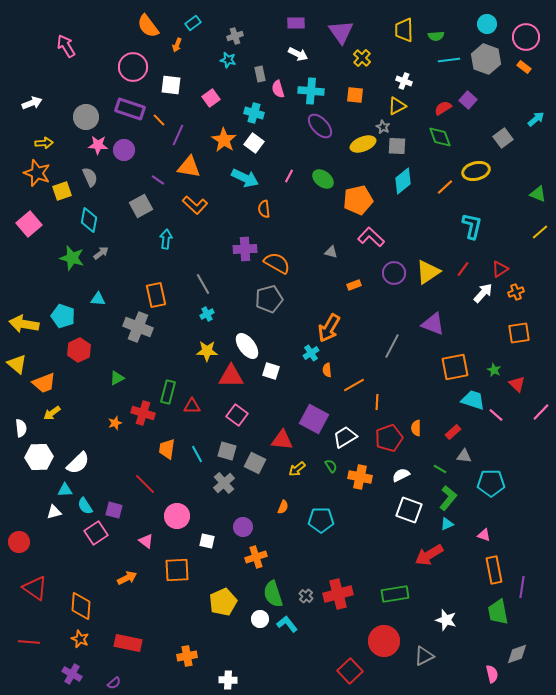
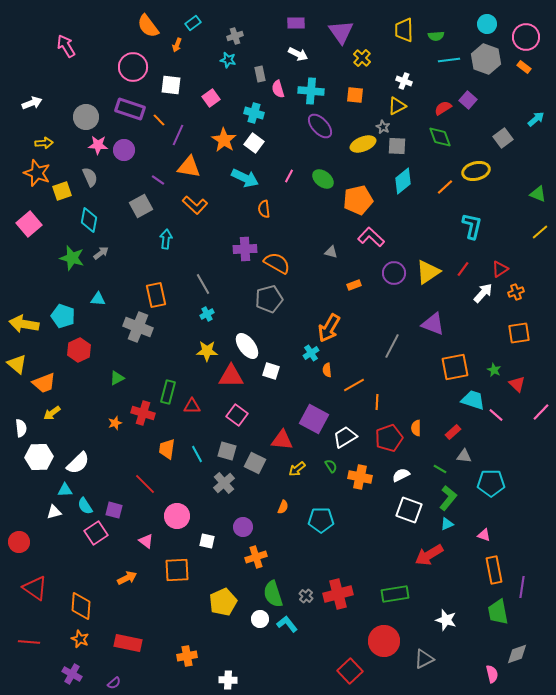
gray triangle at (424, 656): moved 3 px down
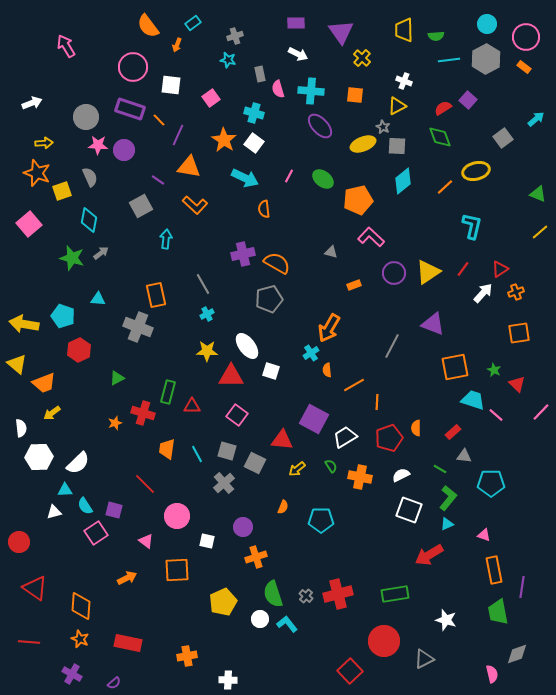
gray hexagon at (486, 59): rotated 12 degrees clockwise
purple cross at (245, 249): moved 2 px left, 5 px down; rotated 10 degrees counterclockwise
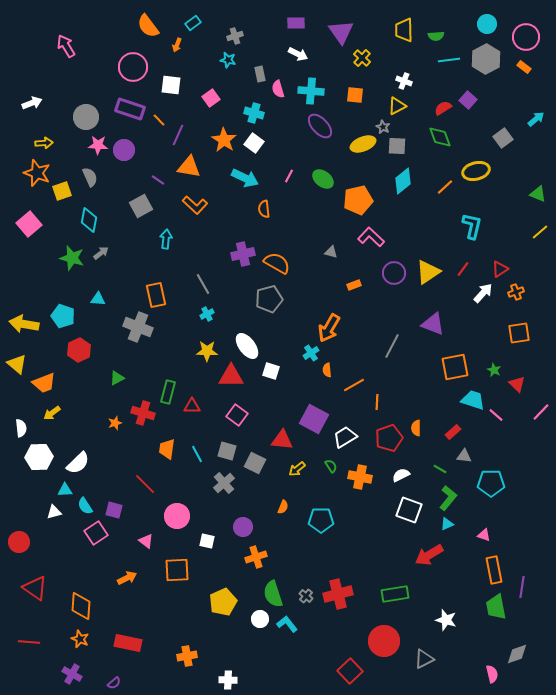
green trapezoid at (498, 612): moved 2 px left, 5 px up
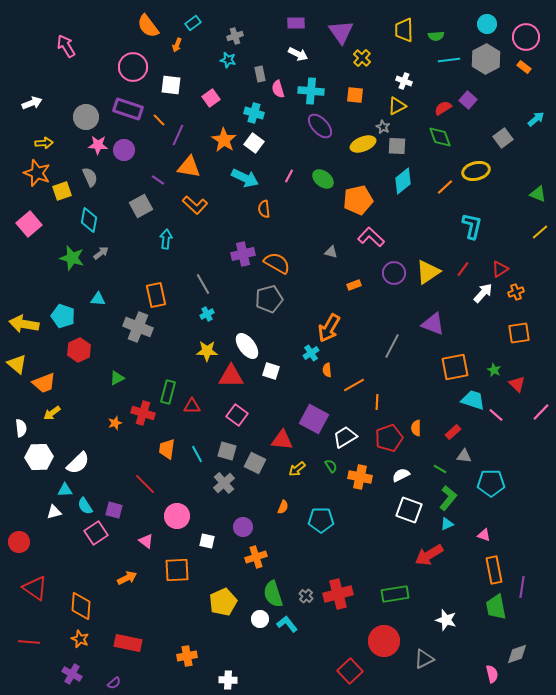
purple rectangle at (130, 109): moved 2 px left
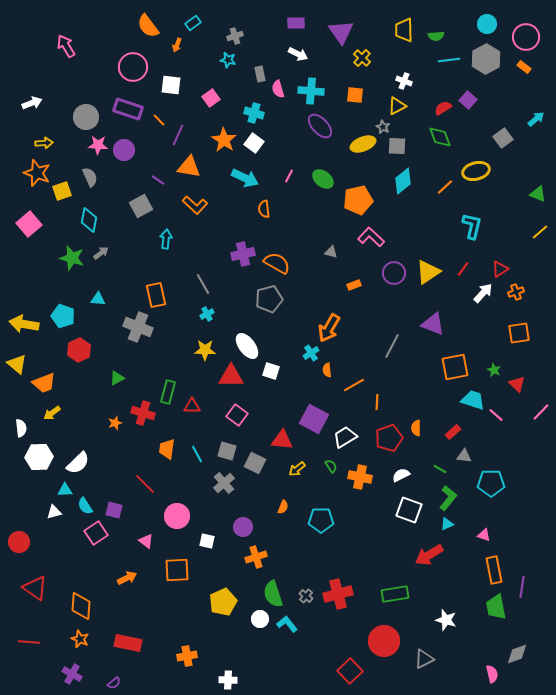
yellow star at (207, 351): moved 2 px left, 1 px up
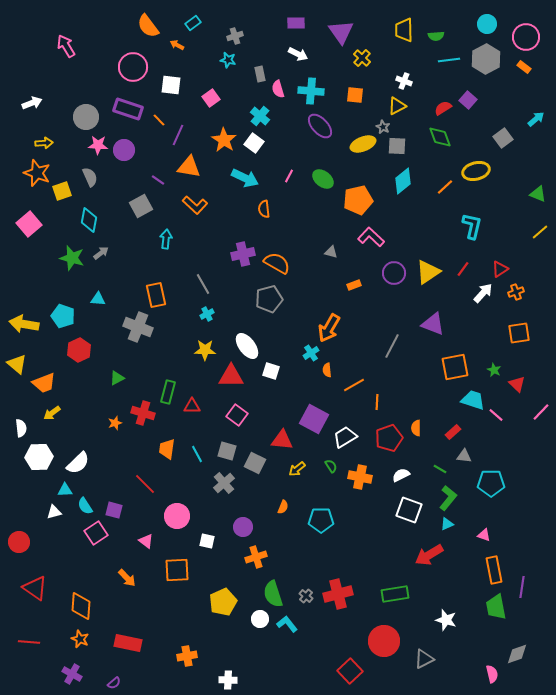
orange arrow at (177, 45): rotated 96 degrees clockwise
cyan cross at (254, 113): moved 6 px right, 3 px down; rotated 24 degrees clockwise
orange arrow at (127, 578): rotated 72 degrees clockwise
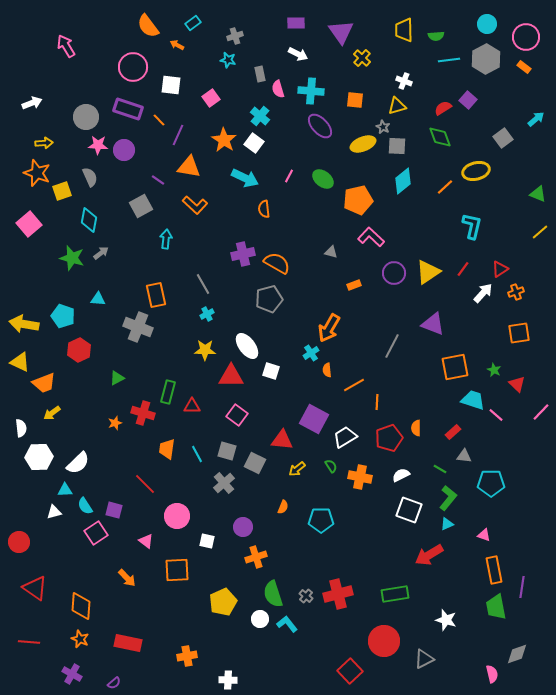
orange square at (355, 95): moved 5 px down
yellow triangle at (397, 106): rotated 12 degrees clockwise
yellow triangle at (17, 364): moved 3 px right, 2 px up; rotated 15 degrees counterclockwise
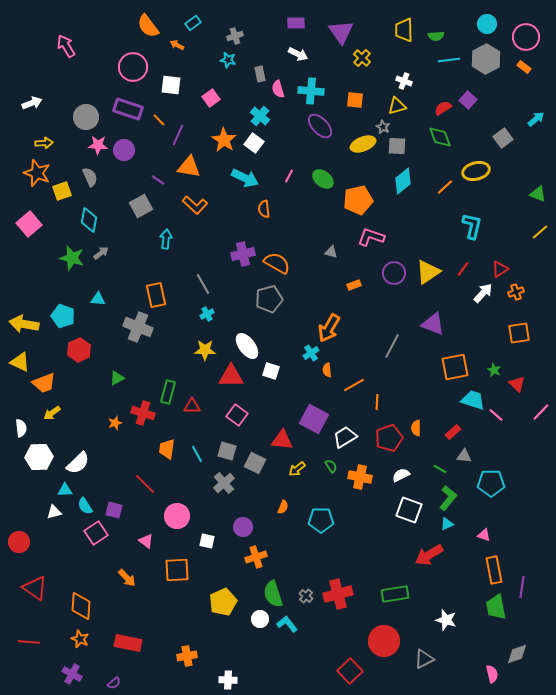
pink L-shape at (371, 237): rotated 24 degrees counterclockwise
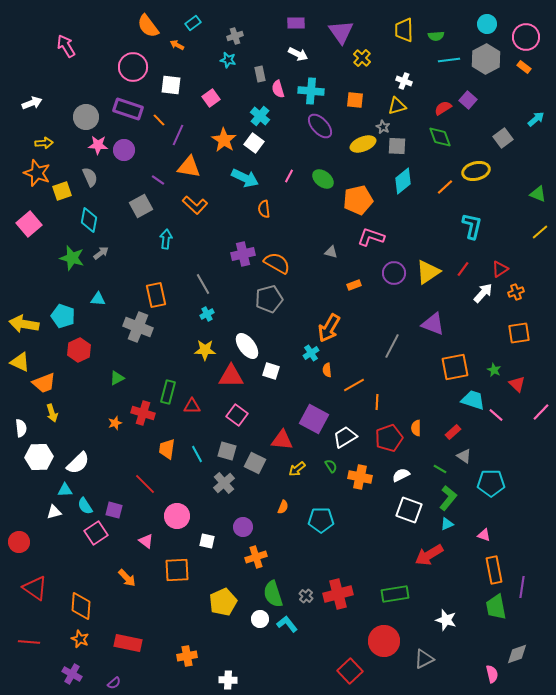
yellow arrow at (52, 413): rotated 72 degrees counterclockwise
gray triangle at (464, 456): rotated 28 degrees clockwise
